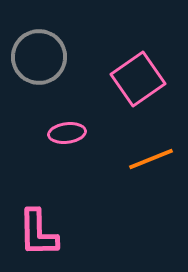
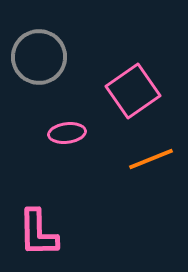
pink square: moved 5 px left, 12 px down
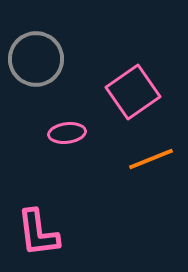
gray circle: moved 3 px left, 2 px down
pink square: moved 1 px down
pink L-shape: rotated 6 degrees counterclockwise
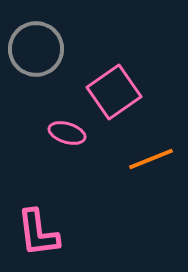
gray circle: moved 10 px up
pink square: moved 19 px left
pink ellipse: rotated 24 degrees clockwise
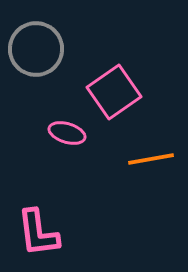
orange line: rotated 12 degrees clockwise
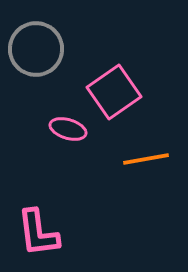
pink ellipse: moved 1 px right, 4 px up
orange line: moved 5 px left
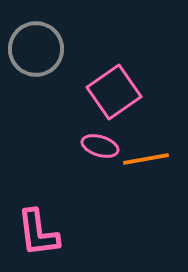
pink ellipse: moved 32 px right, 17 px down
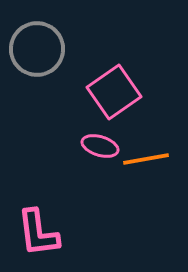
gray circle: moved 1 px right
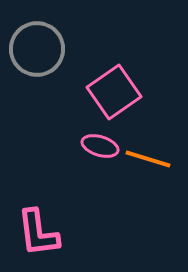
orange line: moved 2 px right; rotated 27 degrees clockwise
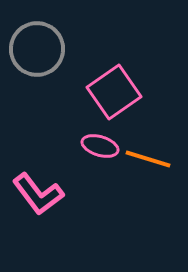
pink L-shape: moved 39 px up; rotated 30 degrees counterclockwise
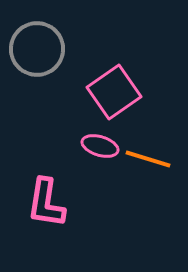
pink L-shape: moved 8 px right, 9 px down; rotated 46 degrees clockwise
